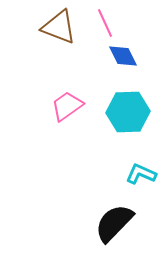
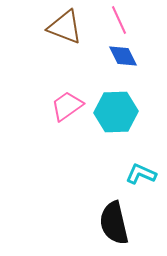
pink line: moved 14 px right, 3 px up
brown triangle: moved 6 px right
cyan hexagon: moved 12 px left
black semicircle: rotated 57 degrees counterclockwise
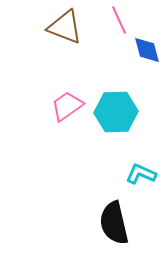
blue diamond: moved 24 px right, 6 px up; rotated 12 degrees clockwise
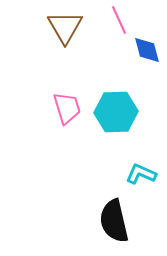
brown triangle: rotated 39 degrees clockwise
pink trapezoid: moved 2 px down; rotated 108 degrees clockwise
black semicircle: moved 2 px up
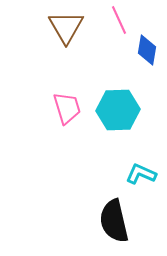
brown triangle: moved 1 px right
blue diamond: rotated 24 degrees clockwise
cyan hexagon: moved 2 px right, 2 px up
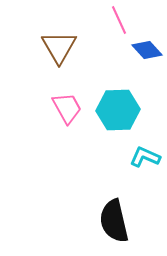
brown triangle: moved 7 px left, 20 px down
blue diamond: rotated 52 degrees counterclockwise
pink trapezoid: rotated 12 degrees counterclockwise
cyan L-shape: moved 4 px right, 17 px up
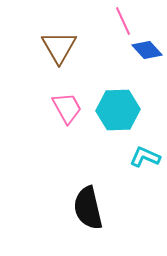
pink line: moved 4 px right, 1 px down
black semicircle: moved 26 px left, 13 px up
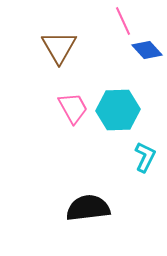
pink trapezoid: moved 6 px right
cyan L-shape: rotated 92 degrees clockwise
black semicircle: rotated 96 degrees clockwise
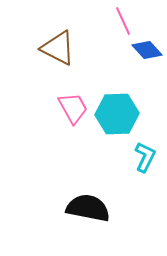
brown triangle: moved 1 px left, 1 px down; rotated 33 degrees counterclockwise
cyan hexagon: moved 1 px left, 4 px down
black semicircle: rotated 18 degrees clockwise
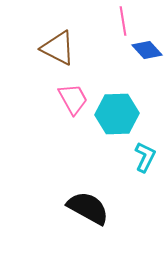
pink line: rotated 16 degrees clockwise
pink trapezoid: moved 9 px up
black semicircle: rotated 18 degrees clockwise
